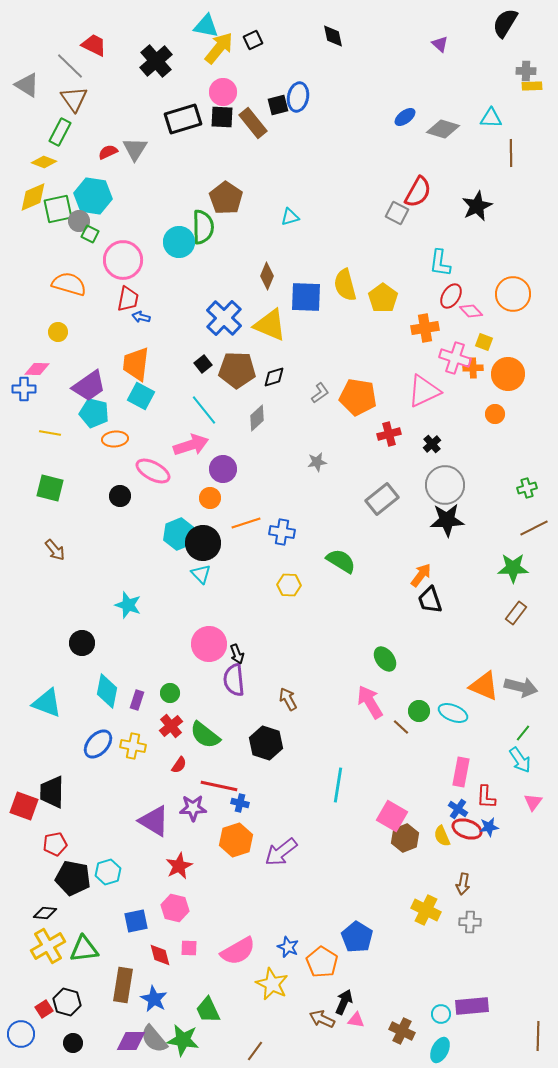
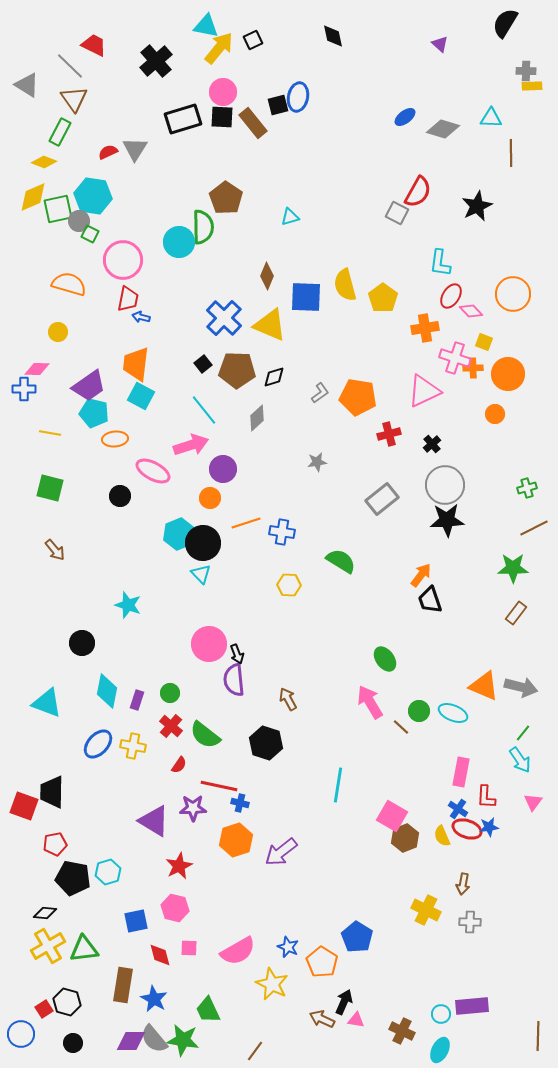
red cross at (171, 726): rotated 10 degrees counterclockwise
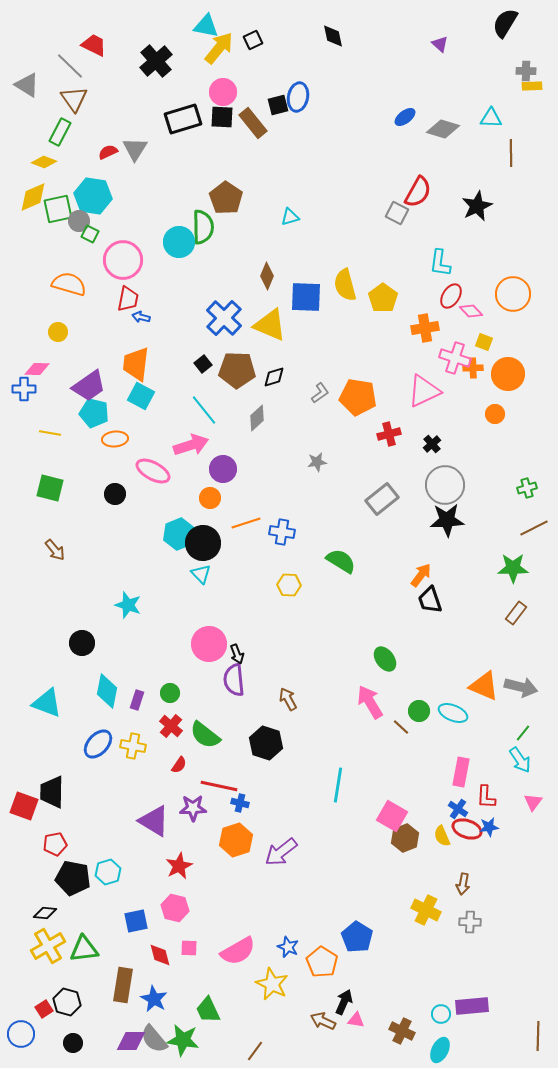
black circle at (120, 496): moved 5 px left, 2 px up
brown arrow at (322, 1019): moved 1 px right, 2 px down
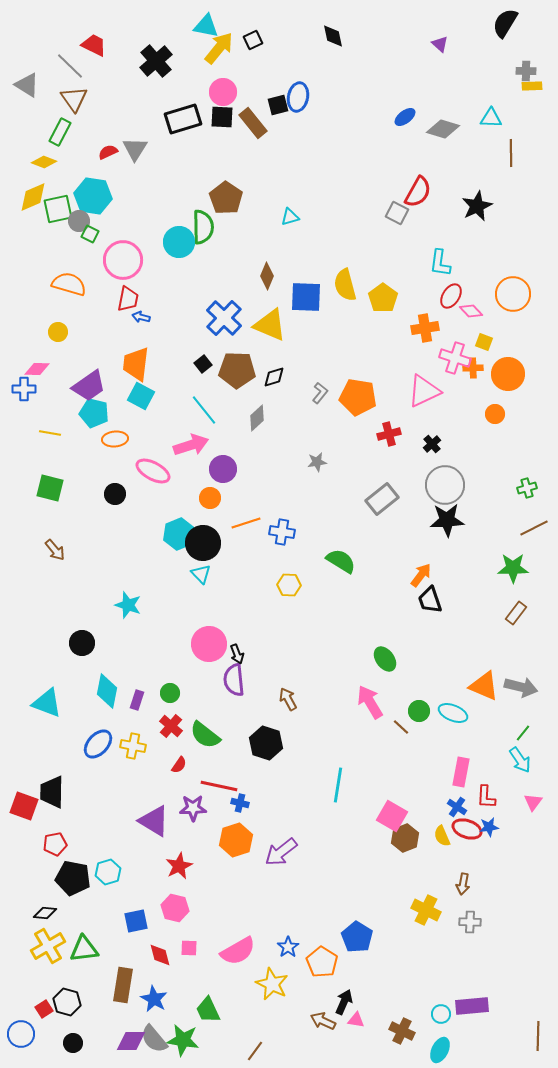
gray L-shape at (320, 393): rotated 15 degrees counterclockwise
blue cross at (458, 809): moved 1 px left, 2 px up
blue star at (288, 947): rotated 15 degrees clockwise
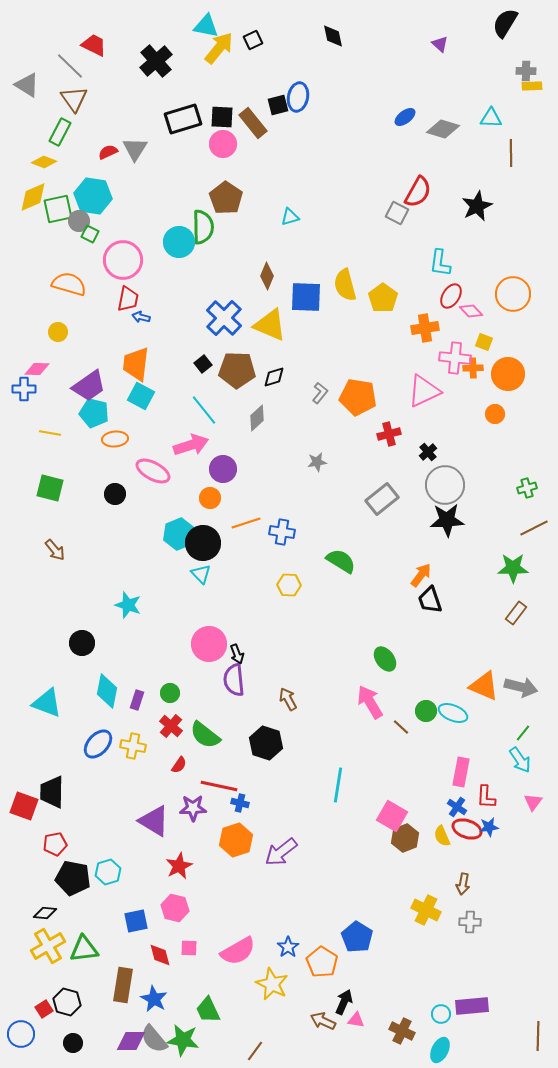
pink circle at (223, 92): moved 52 px down
pink cross at (455, 358): rotated 12 degrees counterclockwise
black cross at (432, 444): moved 4 px left, 8 px down
green circle at (419, 711): moved 7 px right
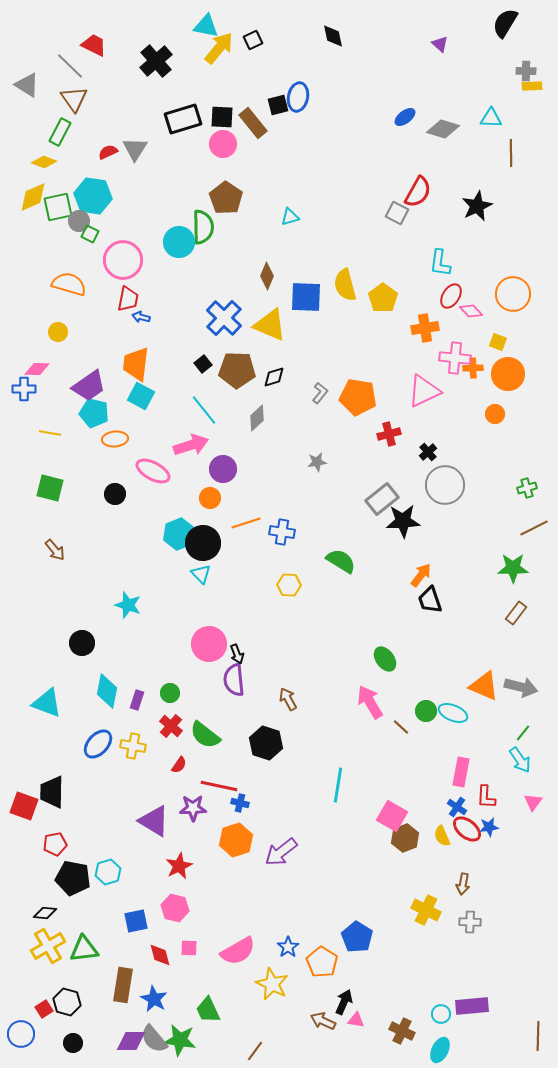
green square at (58, 209): moved 2 px up
yellow square at (484, 342): moved 14 px right
black star at (447, 520): moved 44 px left, 1 px down
red ellipse at (467, 829): rotated 20 degrees clockwise
green star at (183, 1040): moved 3 px left
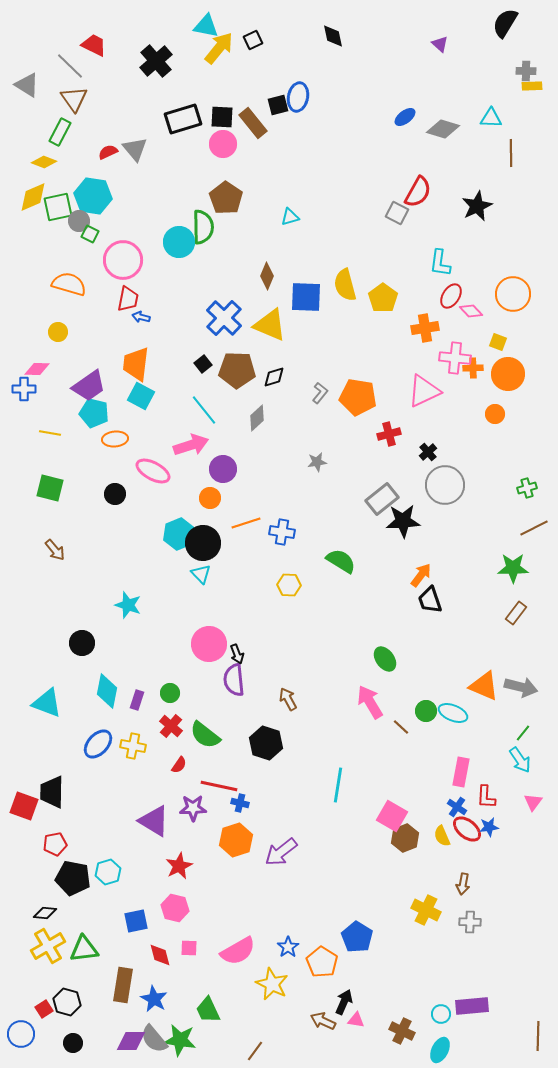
gray triangle at (135, 149): rotated 12 degrees counterclockwise
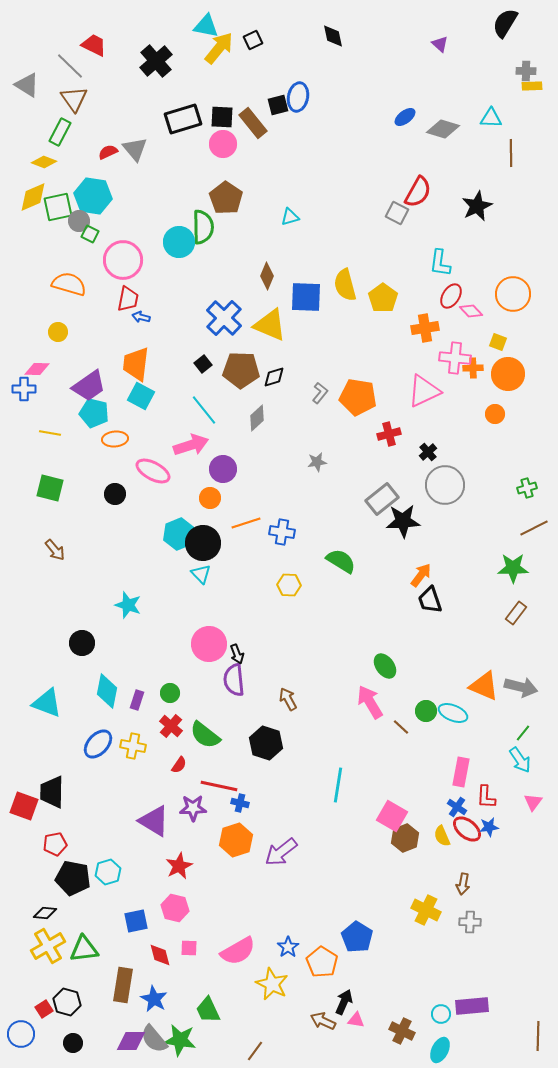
brown pentagon at (237, 370): moved 4 px right
green ellipse at (385, 659): moved 7 px down
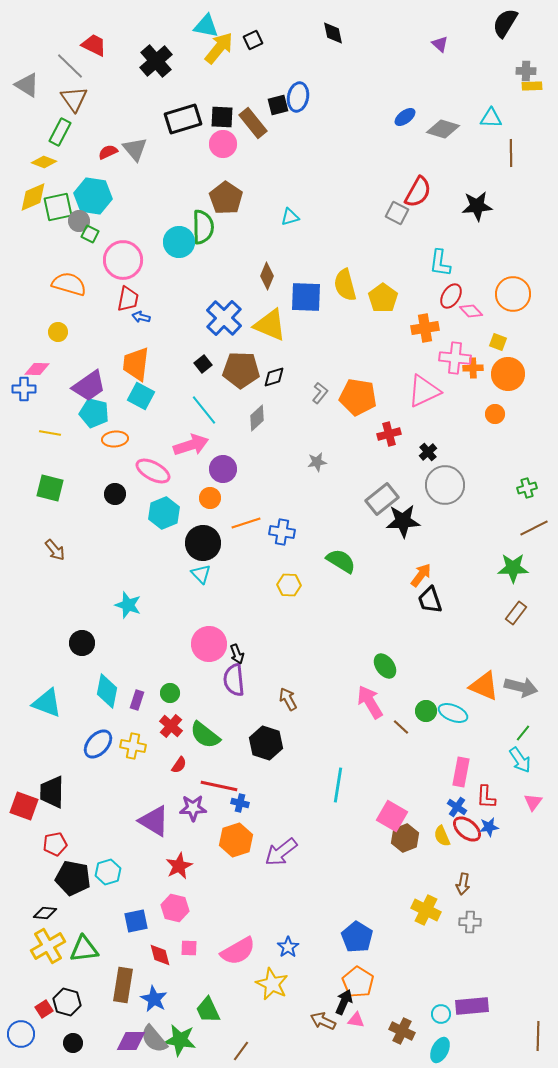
black diamond at (333, 36): moved 3 px up
black star at (477, 206): rotated 20 degrees clockwise
cyan hexagon at (179, 534): moved 15 px left, 21 px up
orange pentagon at (322, 962): moved 36 px right, 20 px down
brown line at (255, 1051): moved 14 px left
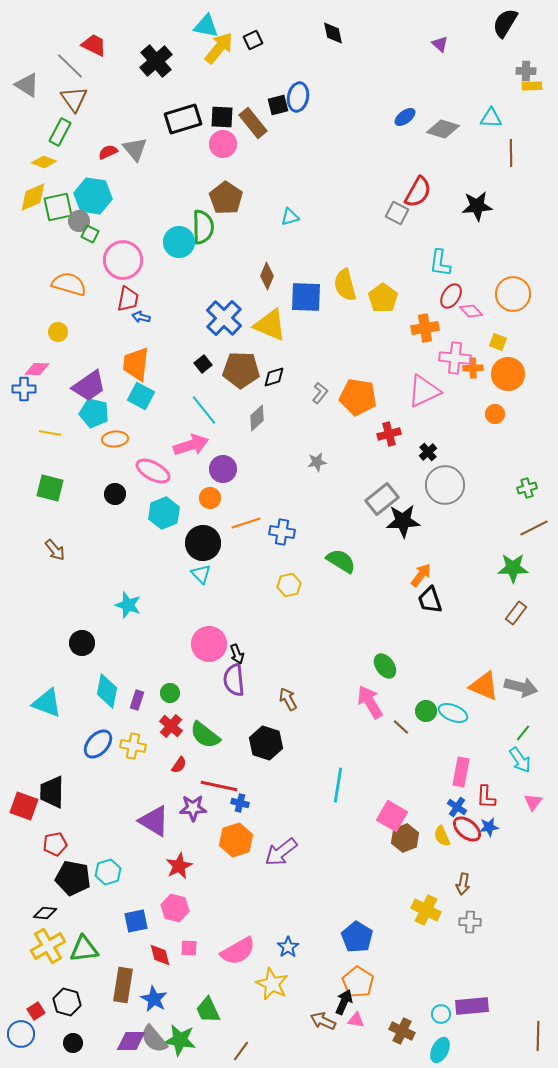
yellow hexagon at (289, 585): rotated 15 degrees counterclockwise
red square at (44, 1009): moved 8 px left, 2 px down
